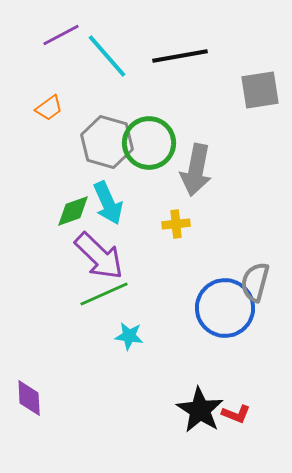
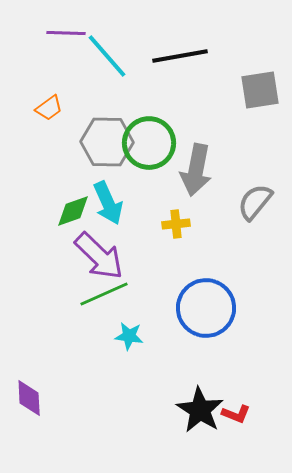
purple line: moved 5 px right, 2 px up; rotated 30 degrees clockwise
gray hexagon: rotated 15 degrees counterclockwise
gray semicircle: moved 80 px up; rotated 24 degrees clockwise
blue circle: moved 19 px left
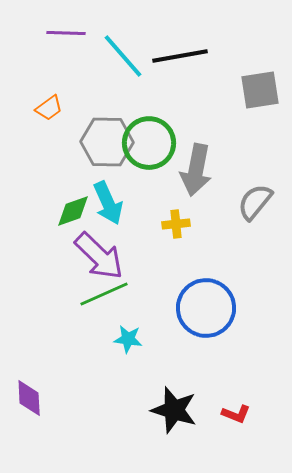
cyan line: moved 16 px right
cyan star: moved 1 px left, 3 px down
black star: moved 26 px left; rotated 15 degrees counterclockwise
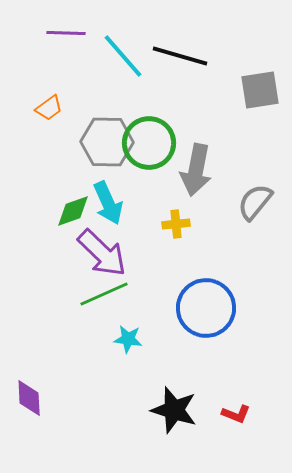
black line: rotated 26 degrees clockwise
purple arrow: moved 3 px right, 3 px up
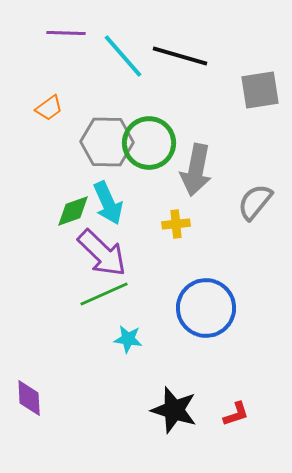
red L-shape: rotated 40 degrees counterclockwise
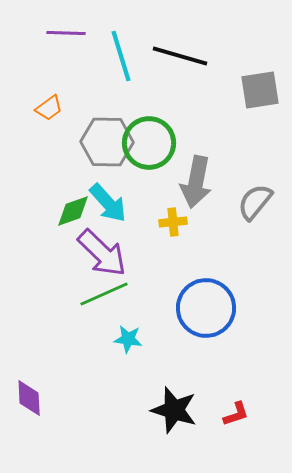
cyan line: moved 2 px left; rotated 24 degrees clockwise
gray arrow: moved 12 px down
cyan arrow: rotated 18 degrees counterclockwise
yellow cross: moved 3 px left, 2 px up
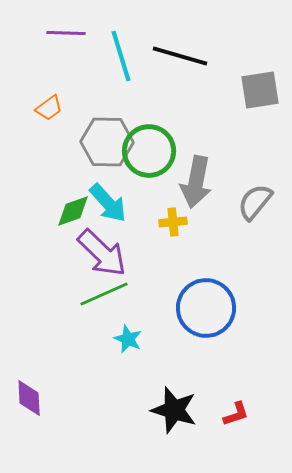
green circle: moved 8 px down
cyan star: rotated 16 degrees clockwise
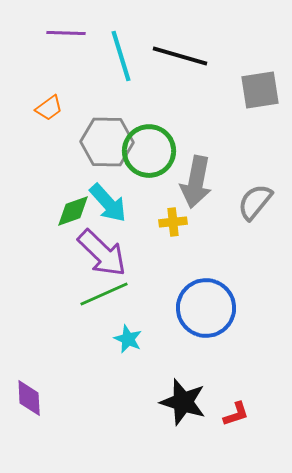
black star: moved 9 px right, 8 px up
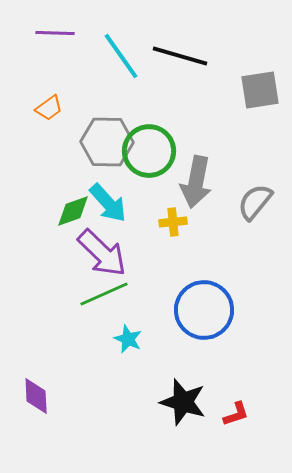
purple line: moved 11 px left
cyan line: rotated 18 degrees counterclockwise
blue circle: moved 2 px left, 2 px down
purple diamond: moved 7 px right, 2 px up
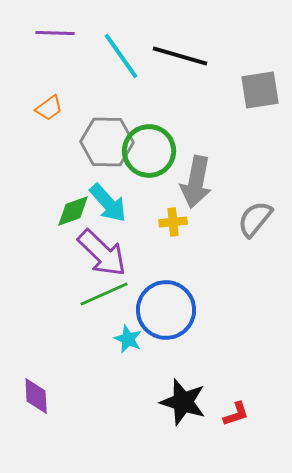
gray semicircle: moved 17 px down
blue circle: moved 38 px left
